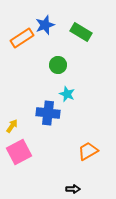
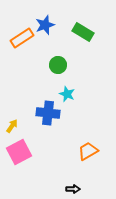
green rectangle: moved 2 px right
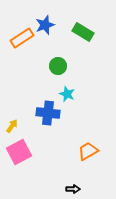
green circle: moved 1 px down
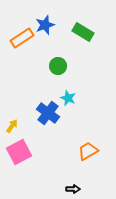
cyan star: moved 1 px right, 4 px down
blue cross: rotated 30 degrees clockwise
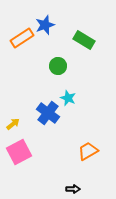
green rectangle: moved 1 px right, 8 px down
yellow arrow: moved 1 px right, 2 px up; rotated 16 degrees clockwise
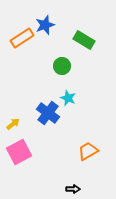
green circle: moved 4 px right
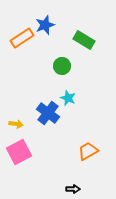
yellow arrow: moved 3 px right; rotated 48 degrees clockwise
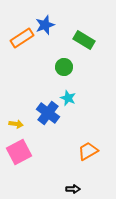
green circle: moved 2 px right, 1 px down
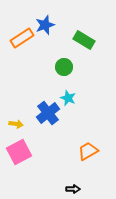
blue cross: rotated 15 degrees clockwise
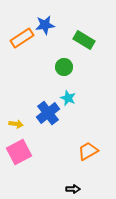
blue star: rotated 12 degrees clockwise
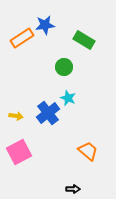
yellow arrow: moved 8 px up
orange trapezoid: rotated 70 degrees clockwise
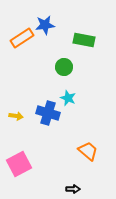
green rectangle: rotated 20 degrees counterclockwise
blue cross: rotated 35 degrees counterclockwise
pink square: moved 12 px down
